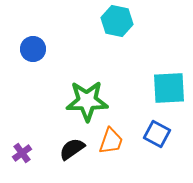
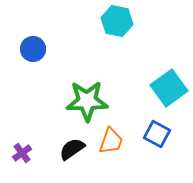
cyan square: rotated 33 degrees counterclockwise
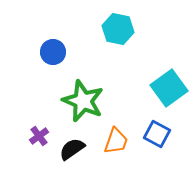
cyan hexagon: moved 1 px right, 8 px down
blue circle: moved 20 px right, 3 px down
green star: moved 4 px left; rotated 24 degrees clockwise
orange trapezoid: moved 5 px right
purple cross: moved 17 px right, 17 px up
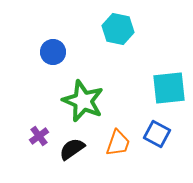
cyan square: rotated 30 degrees clockwise
orange trapezoid: moved 2 px right, 2 px down
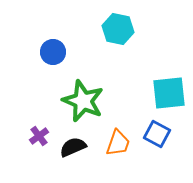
cyan square: moved 5 px down
black semicircle: moved 1 px right, 2 px up; rotated 12 degrees clockwise
